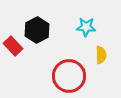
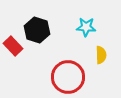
black hexagon: rotated 15 degrees counterclockwise
red circle: moved 1 px left, 1 px down
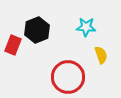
black hexagon: rotated 20 degrees clockwise
red rectangle: moved 1 px up; rotated 66 degrees clockwise
yellow semicircle: rotated 18 degrees counterclockwise
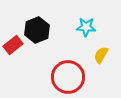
red rectangle: rotated 30 degrees clockwise
yellow semicircle: rotated 132 degrees counterclockwise
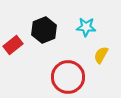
black hexagon: moved 7 px right
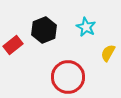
cyan star: rotated 24 degrees clockwise
yellow semicircle: moved 7 px right, 2 px up
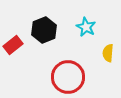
yellow semicircle: rotated 24 degrees counterclockwise
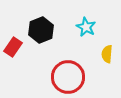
black hexagon: moved 3 px left
red rectangle: moved 2 px down; rotated 18 degrees counterclockwise
yellow semicircle: moved 1 px left, 1 px down
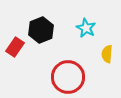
cyan star: moved 1 px down
red rectangle: moved 2 px right
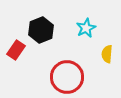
cyan star: rotated 18 degrees clockwise
red rectangle: moved 1 px right, 3 px down
red circle: moved 1 px left
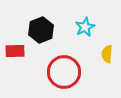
cyan star: moved 1 px left, 1 px up
red rectangle: moved 1 px left, 1 px down; rotated 54 degrees clockwise
red circle: moved 3 px left, 5 px up
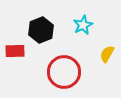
cyan star: moved 2 px left, 2 px up
yellow semicircle: rotated 24 degrees clockwise
